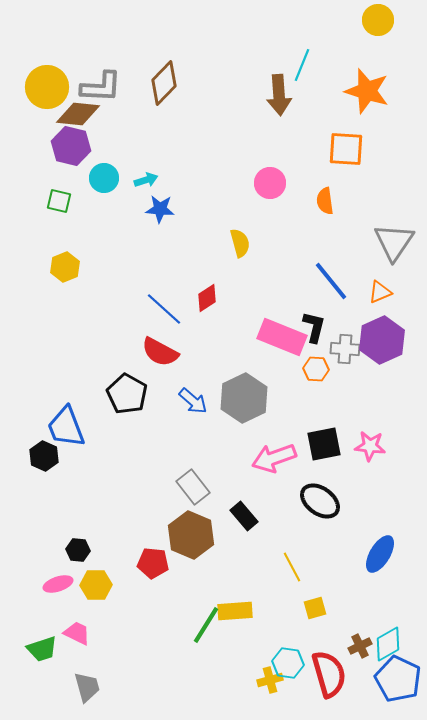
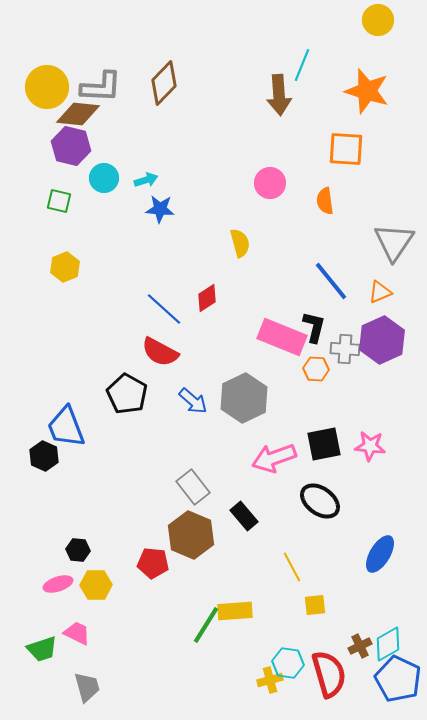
yellow square at (315, 608): moved 3 px up; rotated 10 degrees clockwise
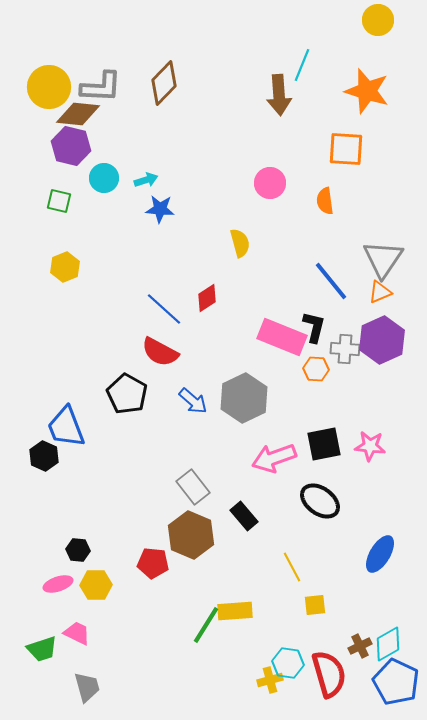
yellow circle at (47, 87): moved 2 px right
gray triangle at (394, 242): moved 11 px left, 17 px down
blue pentagon at (398, 679): moved 2 px left, 3 px down
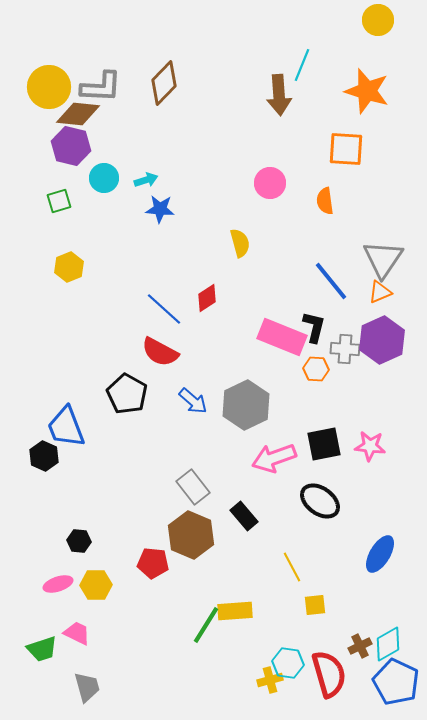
green square at (59, 201): rotated 30 degrees counterclockwise
yellow hexagon at (65, 267): moved 4 px right
gray hexagon at (244, 398): moved 2 px right, 7 px down
black hexagon at (78, 550): moved 1 px right, 9 px up
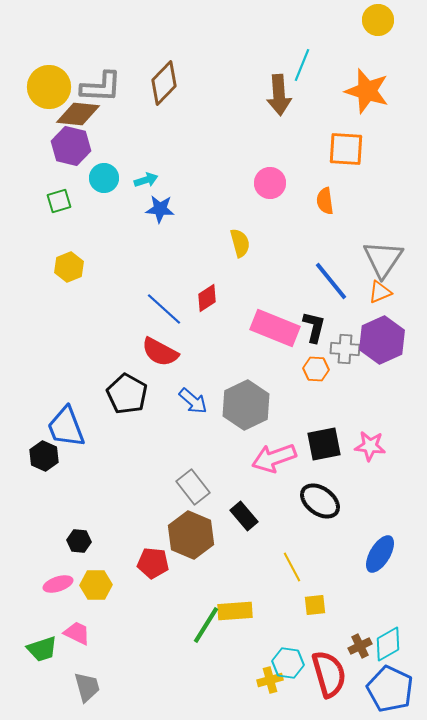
pink rectangle at (282, 337): moved 7 px left, 9 px up
blue pentagon at (396, 682): moved 6 px left, 7 px down
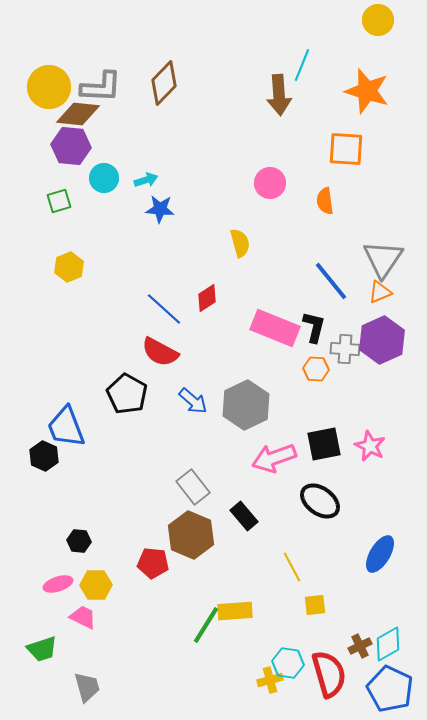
purple hexagon at (71, 146): rotated 9 degrees counterclockwise
pink star at (370, 446): rotated 20 degrees clockwise
pink trapezoid at (77, 633): moved 6 px right, 16 px up
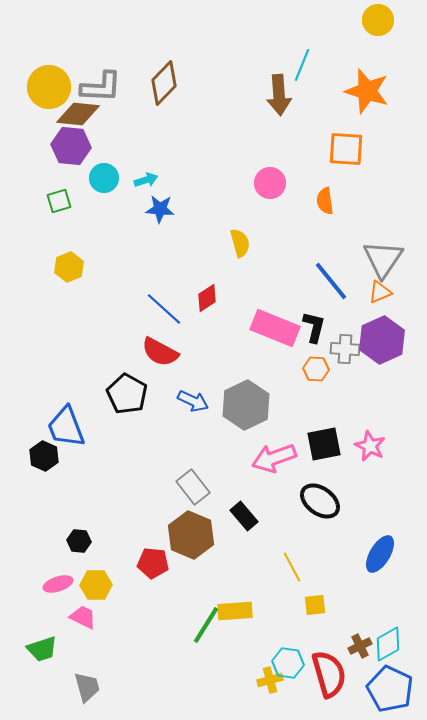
blue arrow at (193, 401): rotated 16 degrees counterclockwise
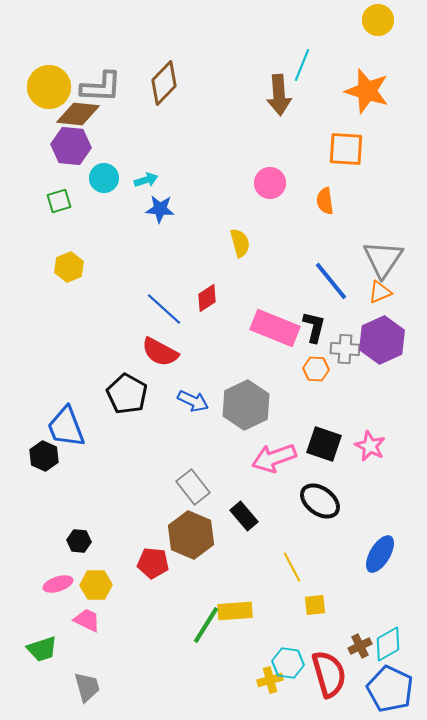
black square at (324, 444): rotated 30 degrees clockwise
pink trapezoid at (83, 617): moved 4 px right, 3 px down
